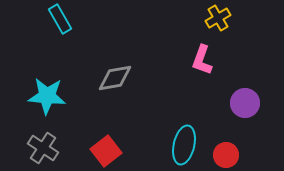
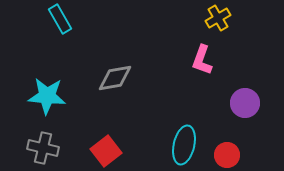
gray cross: rotated 20 degrees counterclockwise
red circle: moved 1 px right
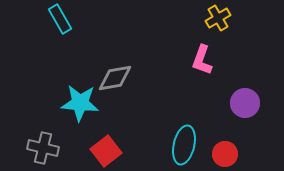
cyan star: moved 33 px right, 7 px down
red circle: moved 2 px left, 1 px up
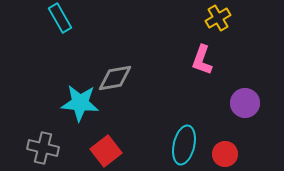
cyan rectangle: moved 1 px up
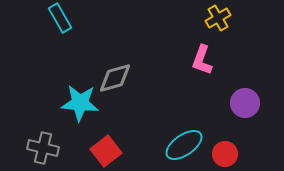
gray diamond: rotated 6 degrees counterclockwise
cyan ellipse: rotated 42 degrees clockwise
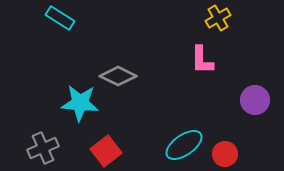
cyan rectangle: rotated 28 degrees counterclockwise
pink L-shape: rotated 20 degrees counterclockwise
gray diamond: moved 3 px right, 2 px up; rotated 42 degrees clockwise
purple circle: moved 10 px right, 3 px up
gray cross: rotated 36 degrees counterclockwise
